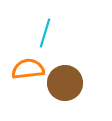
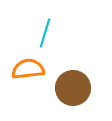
brown circle: moved 8 px right, 5 px down
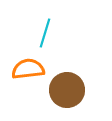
brown circle: moved 6 px left, 2 px down
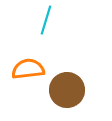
cyan line: moved 1 px right, 13 px up
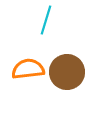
brown circle: moved 18 px up
